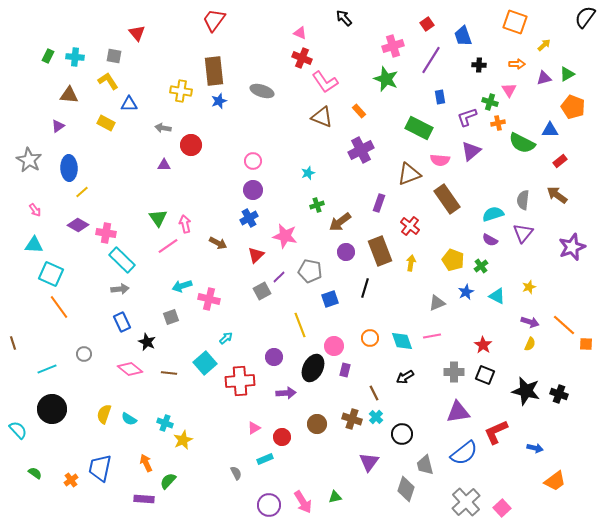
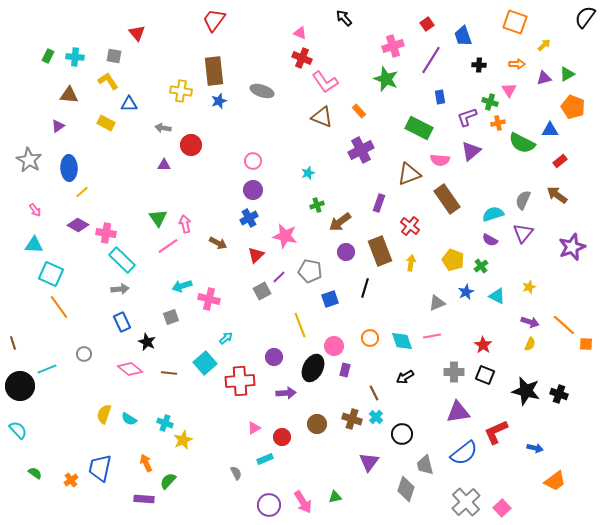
gray semicircle at (523, 200): rotated 18 degrees clockwise
black circle at (52, 409): moved 32 px left, 23 px up
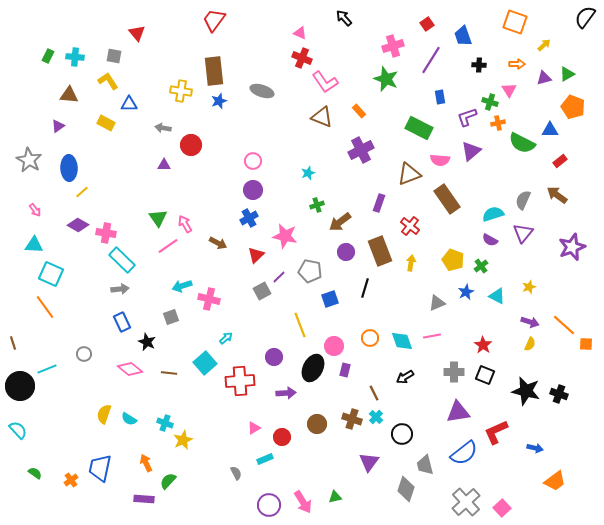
pink arrow at (185, 224): rotated 18 degrees counterclockwise
orange line at (59, 307): moved 14 px left
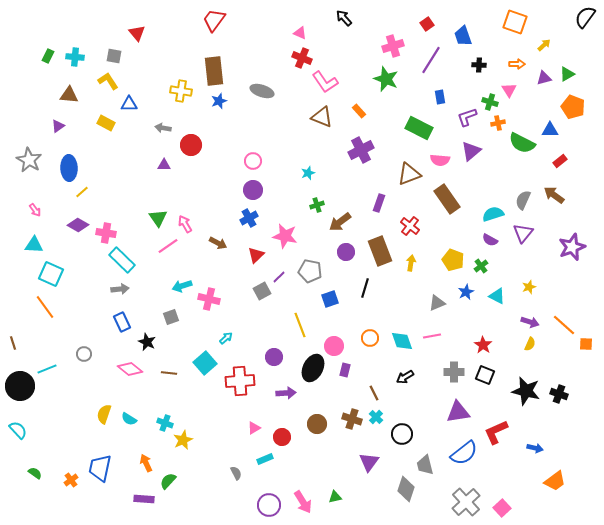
brown arrow at (557, 195): moved 3 px left
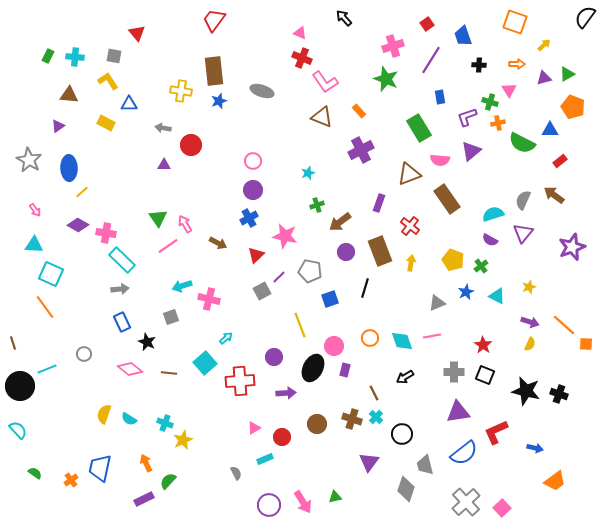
green rectangle at (419, 128): rotated 32 degrees clockwise
purple rectangle at (144, 499): rotated 30 degrees counterclockwise
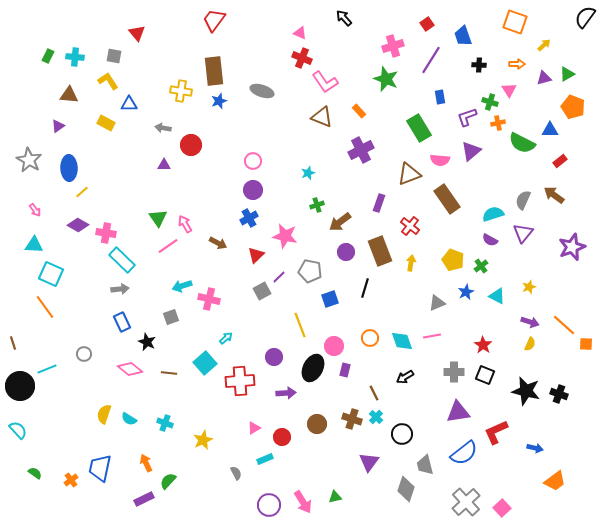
yellow star at (183, 440): moved 20 px right
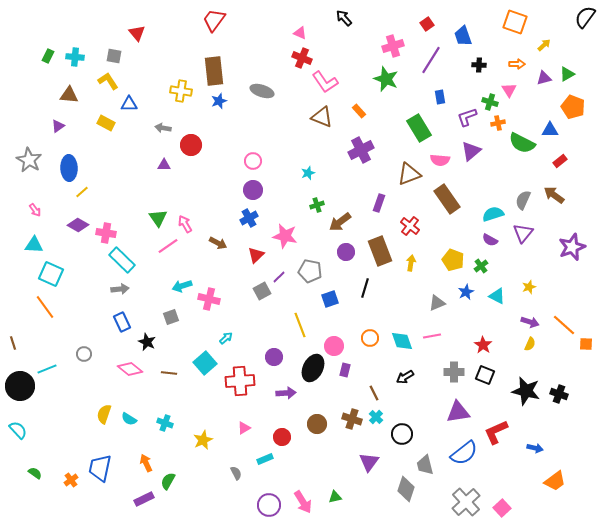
pink triangle at (254, 428): moved 10 px left
green semicircle at (168, 481): rotated 12 degrees counterclockwise
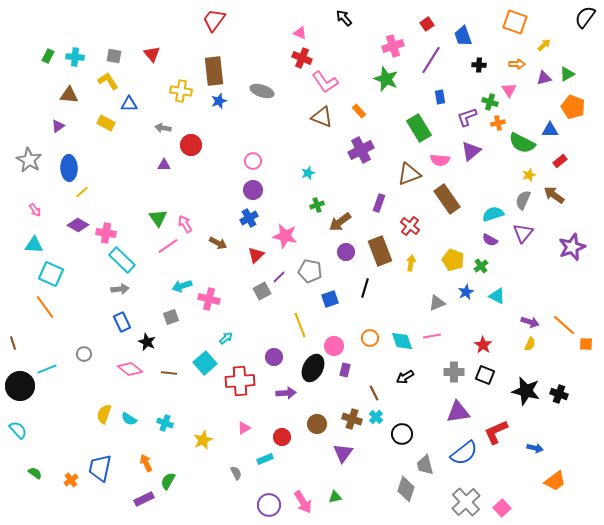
red triangle at (137, 33): moved 15 px right, 21 px down
yellow star at (529, 287): moved 112 px up
purple triangle at (369, 462): moved 26 px left, 9 px up
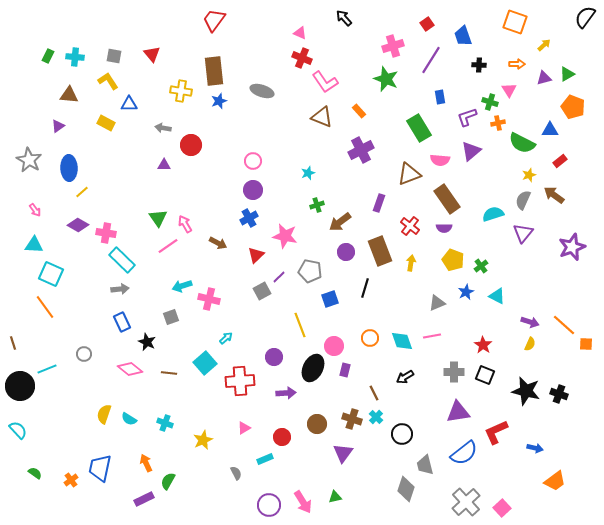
purple semicircle at (490, 240): moved 46 px left, 12 px up; rotated 28 degrees counterclockwise
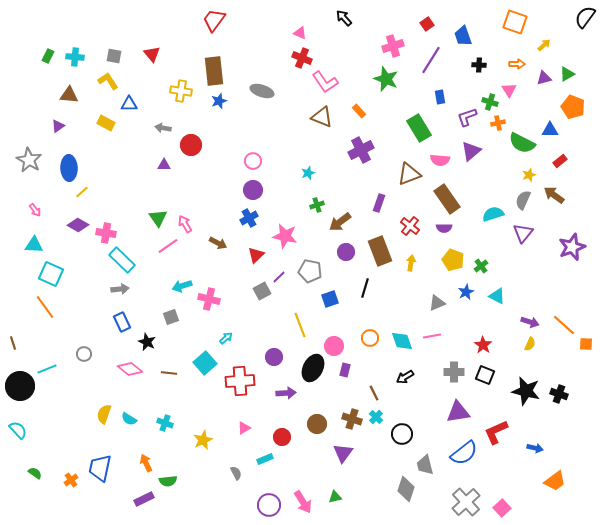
green semicircle at (168, 481): rotated 126 degrees counterclockwise
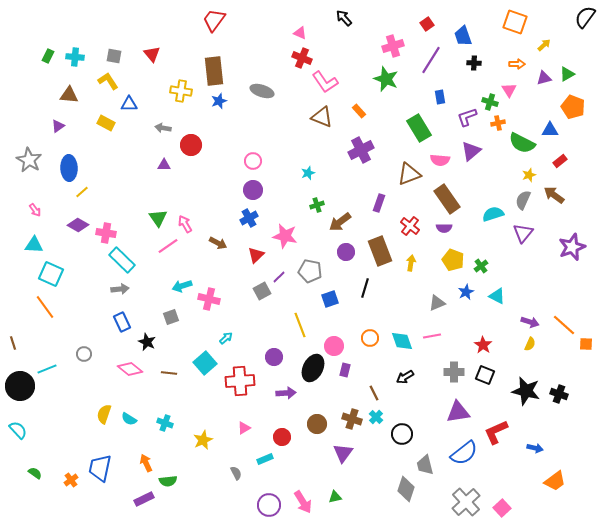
black cross at (479, 65): moved 5 px left, 2 px up
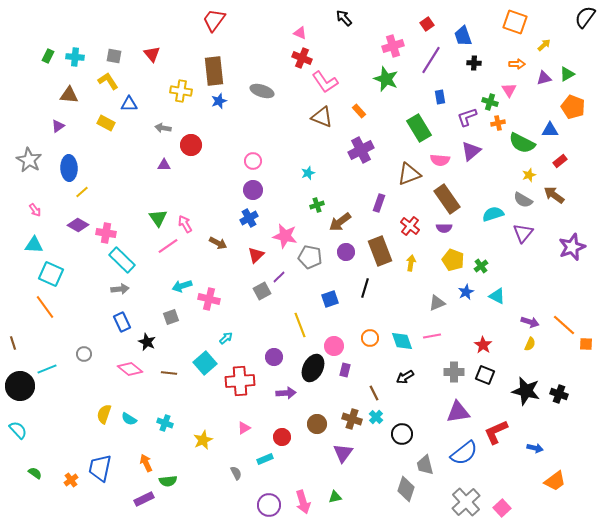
gray semicircle at (523, 200): rotated 84 degrees counterclockwise
gray pentagon at (310, 271): moved 14 px up
pink arrow at (303, 502): rotated 15 degrees clockwise
